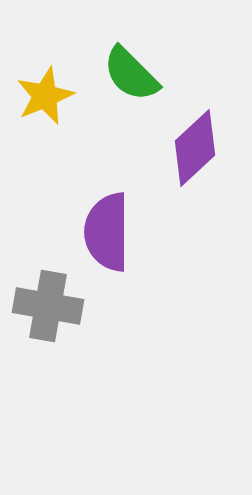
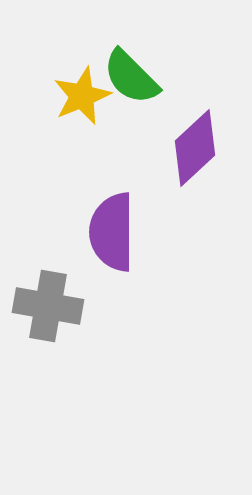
green semicircle: moved 3 px down
yellow star: moved 37 px right
purple semicircle: moved 5 px right
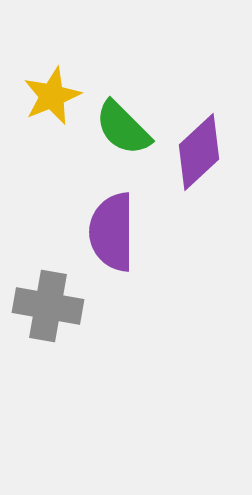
green semicircle: moved 8 px left, 51 px down
yellow star: moved 30 px left
purple diamond: moved 4 px right, 4 px down
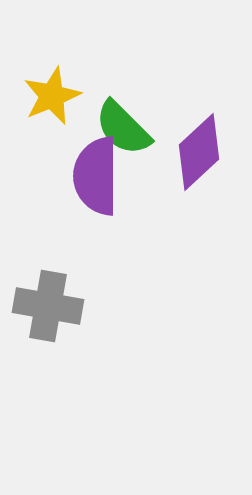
purple semicircle: moved 16 px left, 56 px up
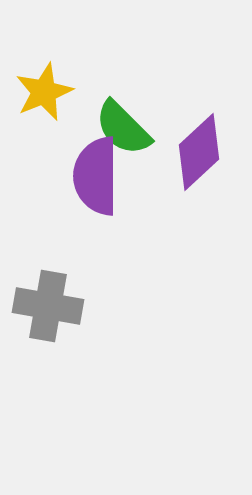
yellow star: moved 8 px left, 4 px up
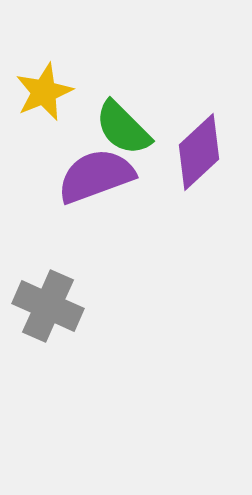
purple semicircle: rotated 70 degrees clockwise
gray cross: rotated 14 degrees clockwise
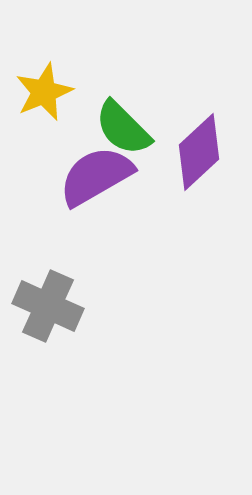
purple semicircle: rotated 10 degrees counterclockwise
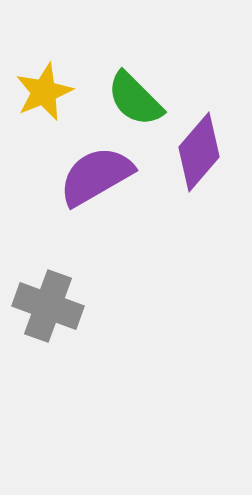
green semicircle: moved 12 px right, 29 px up
purple diamond: rotated 6 degrees counterclockwise
gray cross: rotated 4 degrees counterclockwise
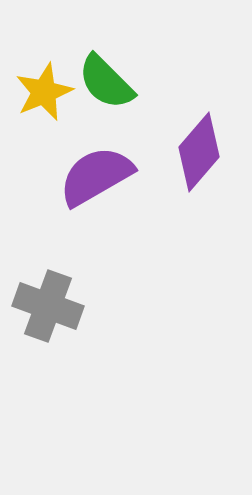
green semicircle: moved 29 px left, 17 px up
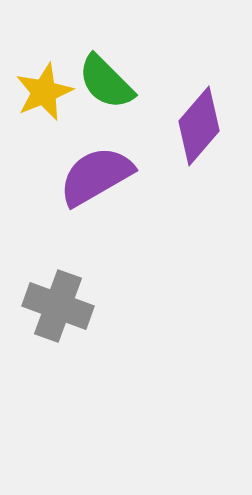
purple diamond: moved 26 px up
gray cross: moved 10 px right
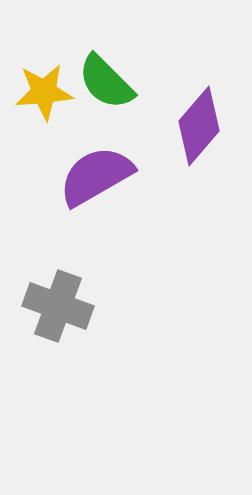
yellow star: rotated 18 degrees clockwise
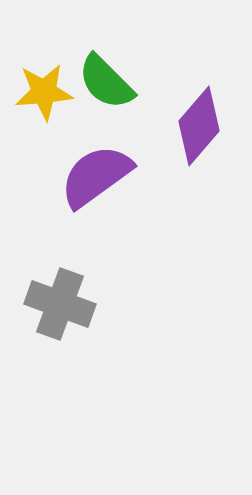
purple semicircle: rotated 6 degrees counterclockwise
gray cross: moved 2 px right, 2 px up
